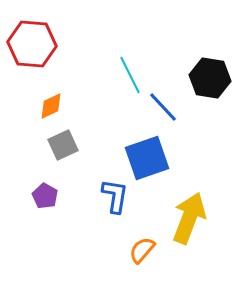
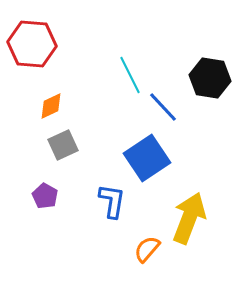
blue square: rotated 15 degrees counterclockwise
blue L-shape: moved 3 px left, 5 px down
orange semicircle: moved 5 px right, 1 px up
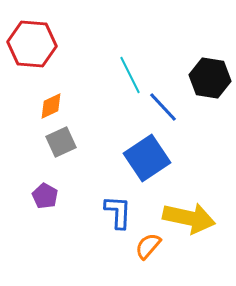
gray square: moved 2 px left, 3 px up
blue L-shape: moved 6 px right, 11 px down; rotated 6 degrees counterclockwise
yellow arrow: rotated 81 degrees clockwise
orange semicircle: moved 1 px right, 3 px up
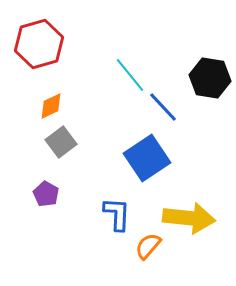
red hexagon: moved 7 px right; rotated 21 degrees counterclockwise
cyan line: rotated 12 degrees counterclockwise
gray square: rotated 12 degrees counterclockwise
purple pentagon: moved 1 px right, 2 px up
blue L-shape: moved 1 px left, 2 px down
yellow arrow: rotated 6 degrees counterclockwise
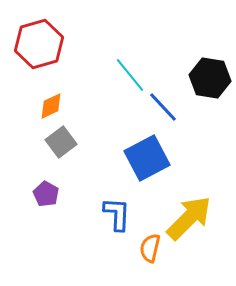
blue square: rotated 6 degrees clockwise
yellow arrow: rotated 51 degrees counterclockwise
orange semicircle: moved 2 px right, 2 px down; rotated 28 degrees counterclockwise
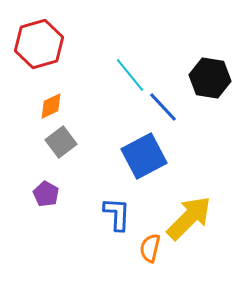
blue square: moved 3 px left, 2 px up
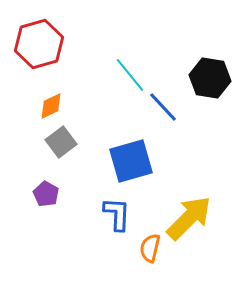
blue square: moved 13 px left, 5 px down; rotated 12 degrees clockwise
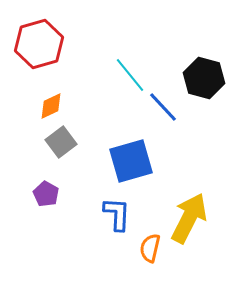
black hexagon: moved 6 px left; rotated 6 degrees clockwise
yellow arrow: rotated 18 degrees counterclockwise
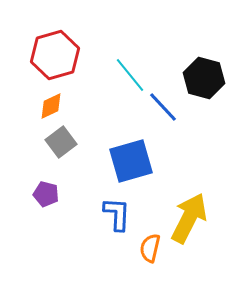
red hexagon: moved 16 px right, 11 px down
purple pentagon: rotated 15 degrees counterclockwise
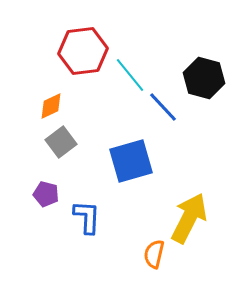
red hexagon: moved 28 px right, 4 px up; rotated 9 degrees clockwise
blue L-shape: moved 30 px left, 3 px down
orange semicircle: moved 4 px right, 6 px down
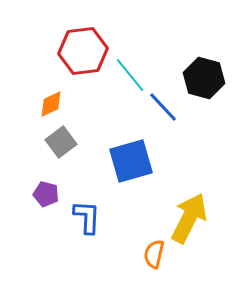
orange diamond: moved 2 px up
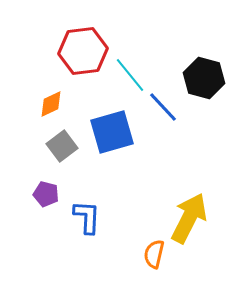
gray square: moved 1 px right, 4 px down
blue square: moved 19 px left, 29 px up
